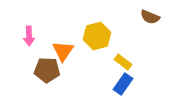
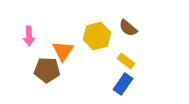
brown semicircle: moved 22 px left, 11 px down; rotated 18 degrees clockwise
yellow rectangle: moved 3 px right, 1 px up
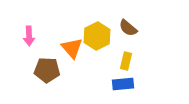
yellow hexagon: rotated 12 degrees counterclockwise
orange triangle: moved 9 px right, 3 px up; rotated 15 degrees counterclockwise
yellow rectangle: rotated 66 degrees clockwise
blue rectangle: rotated 50 degrees clockwise
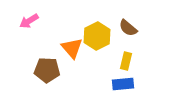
pink arrow: moved 15 px up; rotated 60 degrees clockwise
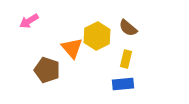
yellow rectangle: moved 2 px up
brown pentagon: rotated 15 degrees clockwise
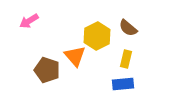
orange triangle: moved 3 px right, 8 px down
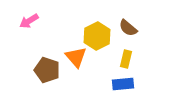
orange triangle: moved 1 px right, 1 px down
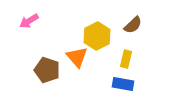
brown semicircle: moved 5 px right, 3 px up; rotated 84 degrees counterclockwise
orange triangle: moved 1 px right
blue rectangle: rotated 15 degrees clockwise
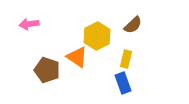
pink arrow: moved 3 px down; rotated 24 degrees clockwise
orange triangle: rotated 15 degrees counterclockwise
blue rectangle: moved 1 px up; rotated 60 degrees clockwise
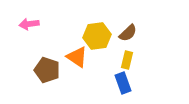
brown semicircle: moved 5 px left, 8 px down
yellow hexagon: rotated 20 degrees clockwise
yellow rectangle: moved 1 px right, 1 px down
